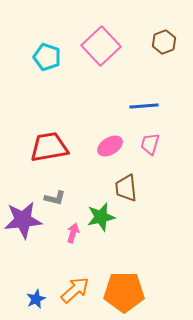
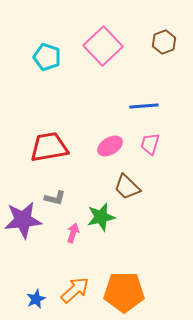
pink square: moved 2 px right
brown trapezoid: moved 1 px right, 1 px up; rotated 40 degrees counterclockwise
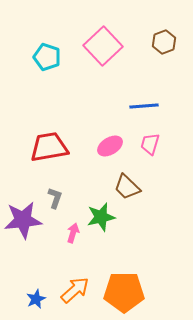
gray L-shape: rotated 85 degrees counterclockwise
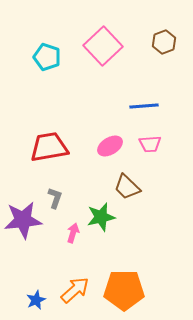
pink trapezoid: rotated 110 degrees counterclockwise
orange pentagon: moved 2 px up
blue star: moved 1 px down
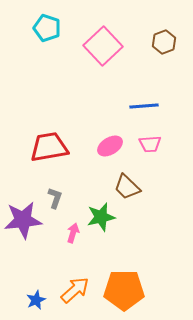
cyan pentagon: moved 29 px up
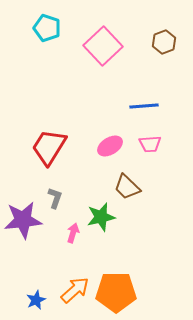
red trapezoid: rotated 48 degrees counterclockwise
orange pentagon: moved 8 px left, 2 px down
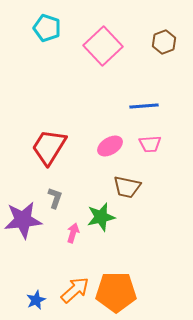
brown trapezoid: rotated 32 degrees counterclockwise
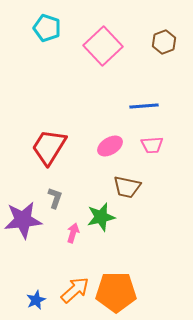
pink trapezoid: moved 2 px right, 1 px down
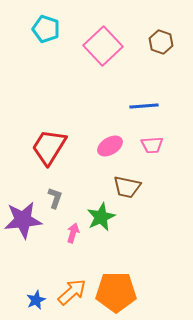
cyan pentagon: moved 1 px left, 1 px down
brown hexagon: moved 3 px left; rotated 20 degrees counterclockwise
green star: rotated 12 degrees counterclockwise
orange arrow: moved 3 px left, 2 px down
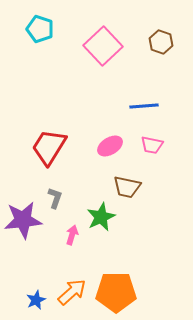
cyan pentagon: moved 6 px left
pink trapezoid: rotated 15 degrees clockwise
pink arrow: moved 1 px left, 2 px down
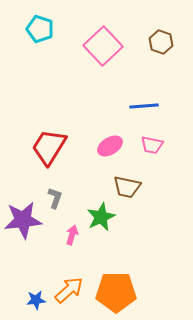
orange arrow: moved 3 px left, 2 px up
blue star: rotated 18 degrees clockwise
